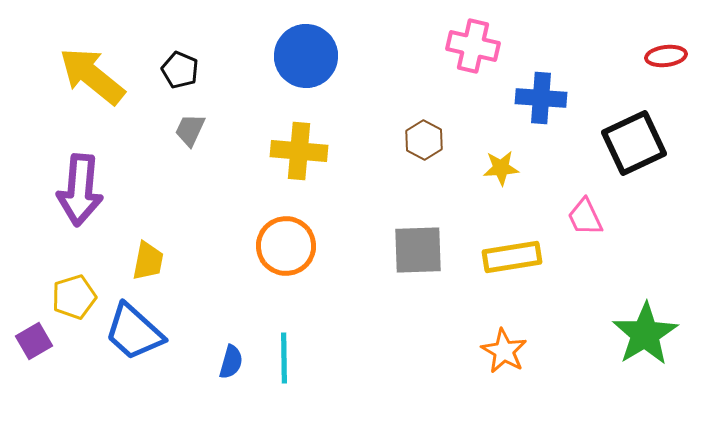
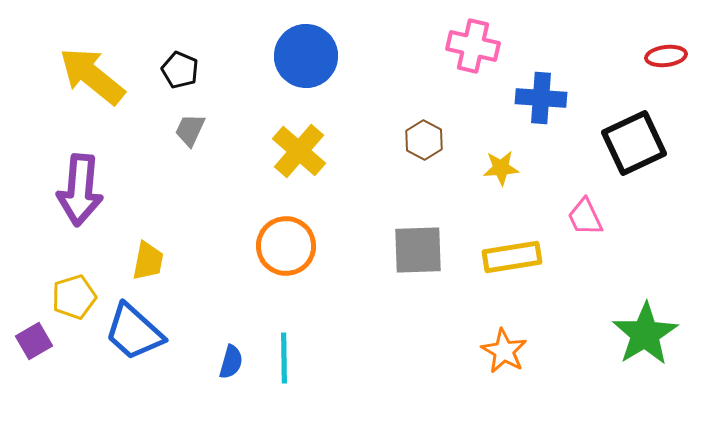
yellow cross: rotated 36 degrees clockwise
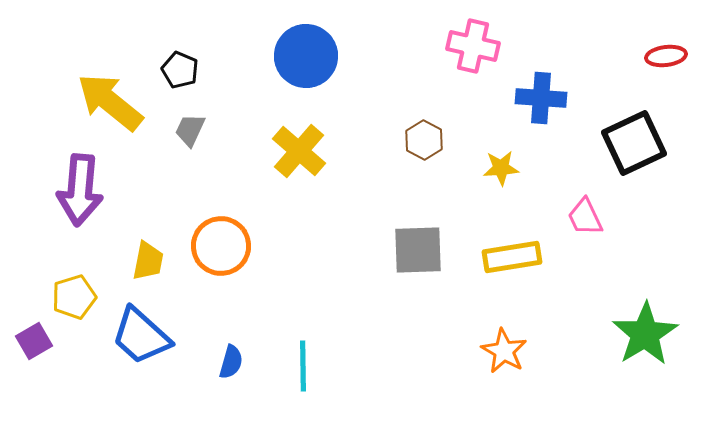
yellow arrow: moved 18 px right, 26 px down
orange circle: moved 65 px left
blue trapezoid: moved 7 px right, 4 px down
cyan line: moved 19 px right, 8 px down
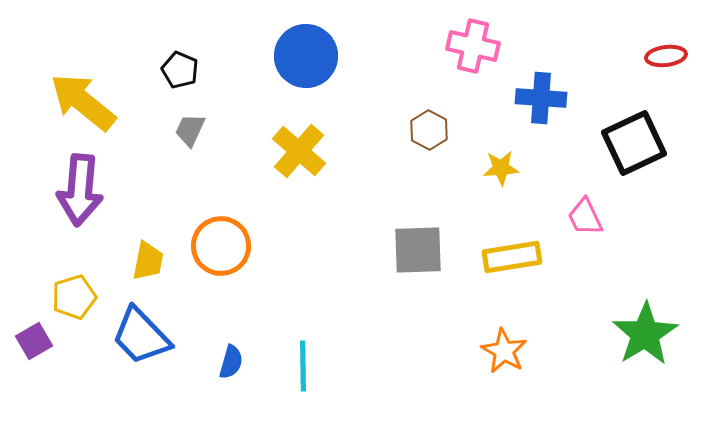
yellow arrow: moved 27 px left
brown hexagon: moved 5 px right, 10 px up
blue trapezoid: rotated 4 degrees clockwise
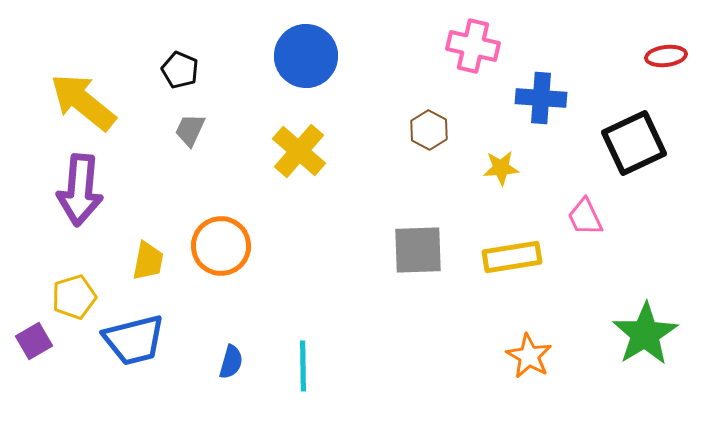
blue trapezoid: moved 7 px left, 4 px down; rotated 60 degrees counterclockwise
orange star: moved 25 px right, 5 px down
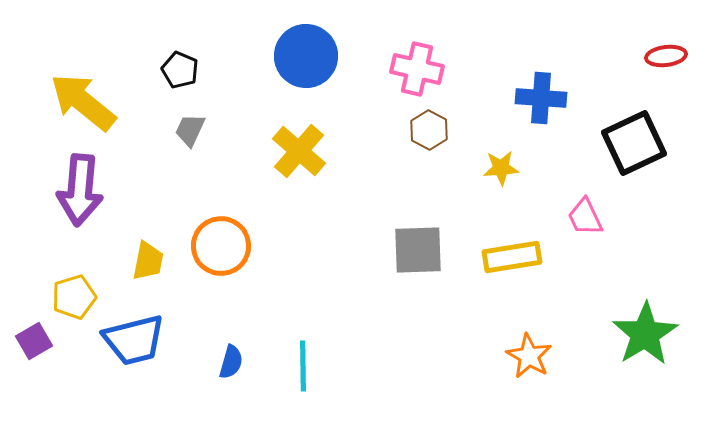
pink cross: moved 56 px left, 23 px down
